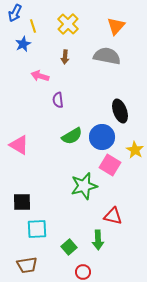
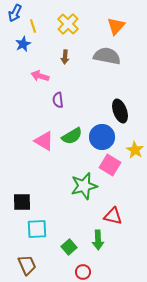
pink triangle: moved 25 px right, 4 px up
brown trapezoid: rotated 105 degrees counterclockwise
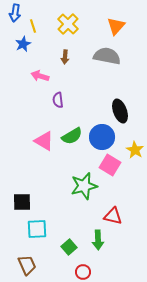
blue arrow: rotated 18 degrees counterclockwise
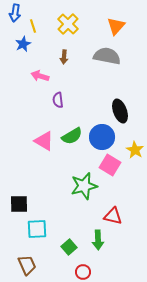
brown arrow: moved 1 px left
black square: moved 3 px left, 2 px down
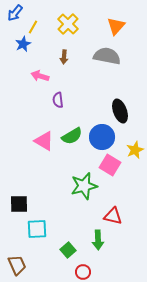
blue arrow: rotated 30 degrees clockwise
yellow line: moved 1 px down; rotated 48 degrees clockwise
yellow star: rotated 18 degrees clockwise
green square: moved 1 px left, 3 px down
brown trapezoid: moved 10 px left
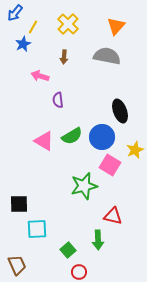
red circle: moved 4 px left
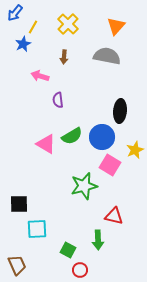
black ellipse: rotated 25 degrees clockwise
pink triangle: moved 2 px right, 3 px down
red triangle: moved 1 px right
green square: rotated 21 degrees counterclockwise
red circle: moved 1 px right, 2 px up
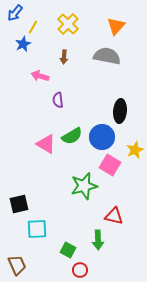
black square: rotated 12 degrees counterclockwise
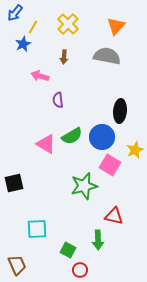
black square: moved 5 px left, 21 px up
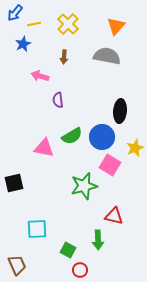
yellow line: moved 1 px right, 3 px up; rotated 48 degrees clockwise
pink triangle: moved 2 px left, 4 px down; rotated 20 degrees counterclockwise
yellow star: moved 2 px up
